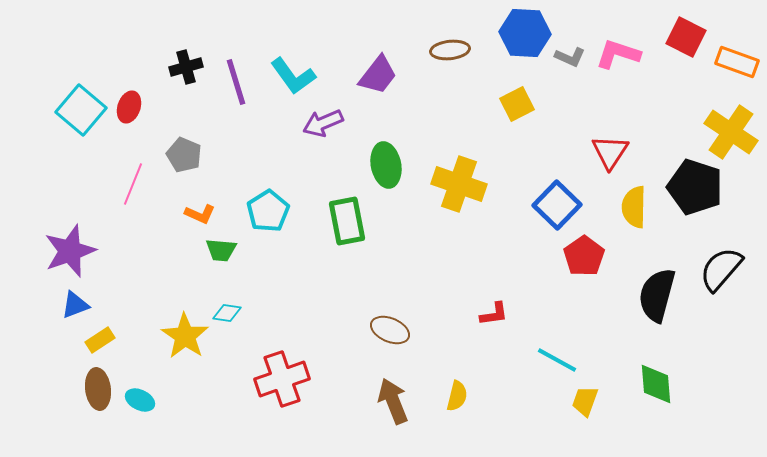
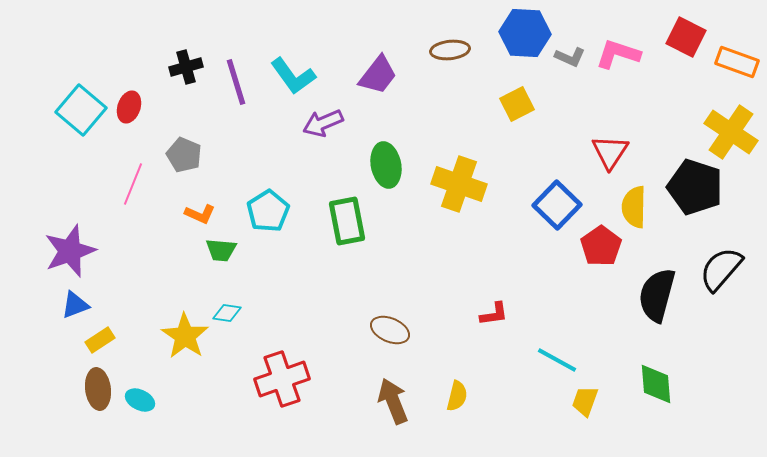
red pentagon at (584, 256): moved 17 px right, 10 px up
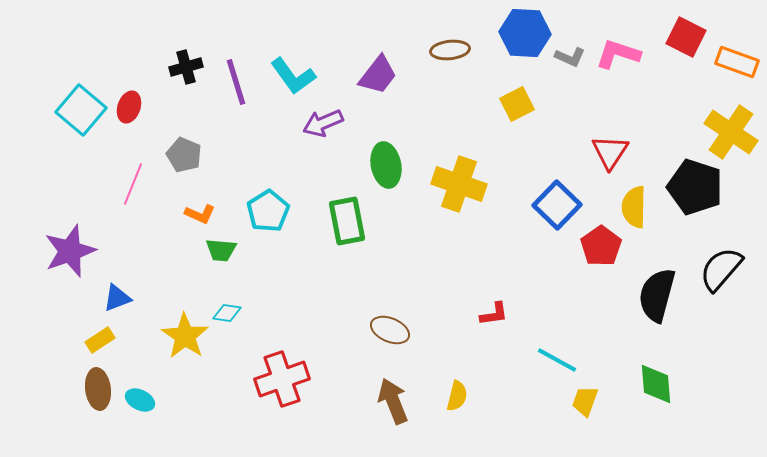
blue triangle at (75, 305): moved 42 px right, 7 px up
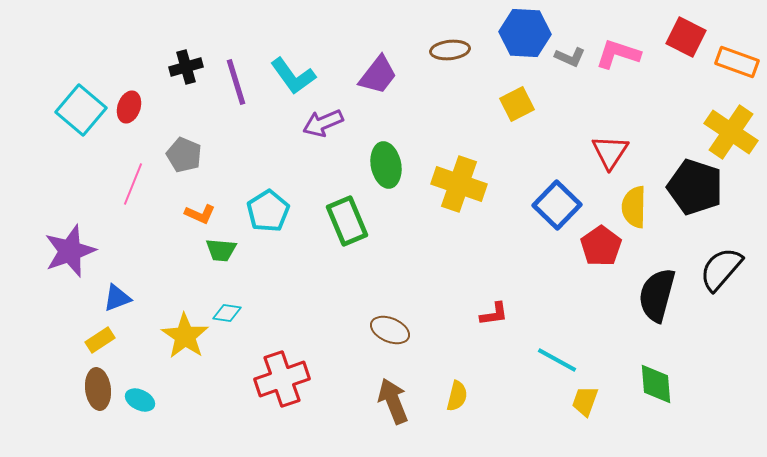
green rectangle at (347, 221): rotated 12 degrees counterclockwise
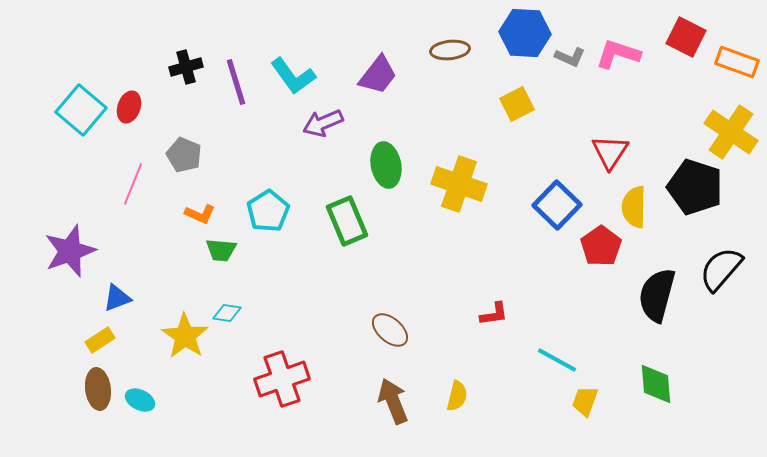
brown ellipse at (390, 330): rotated 18 degrees clockwise
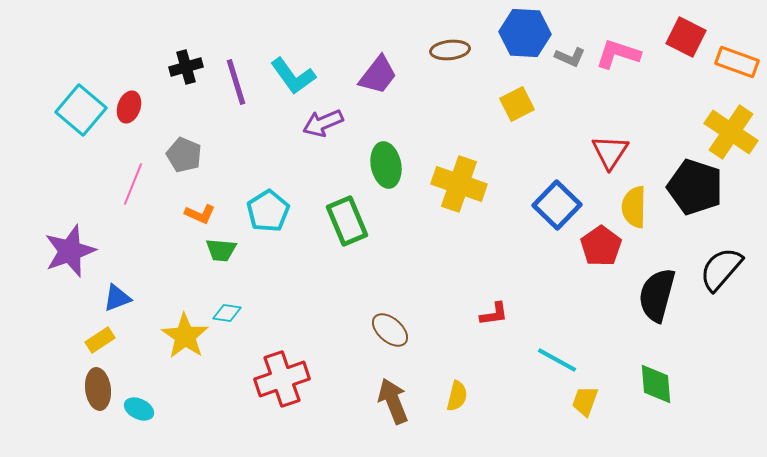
cyan ellipse at (140, 400): moved 1 px left, 9 px down
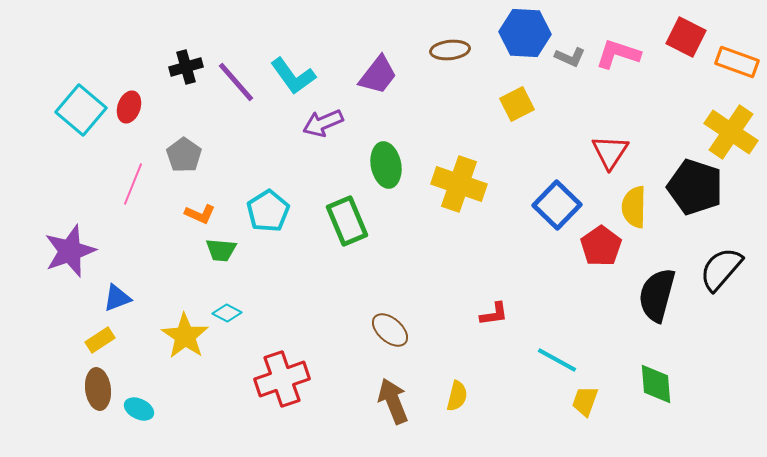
purple line at (236, 82): rotated 24 degrees counterclockwise
gray pentagon at (184, 155): rotated 12 degrees clockwise
cyan diamond at (227, 313): rotated 20 degrees clockwise
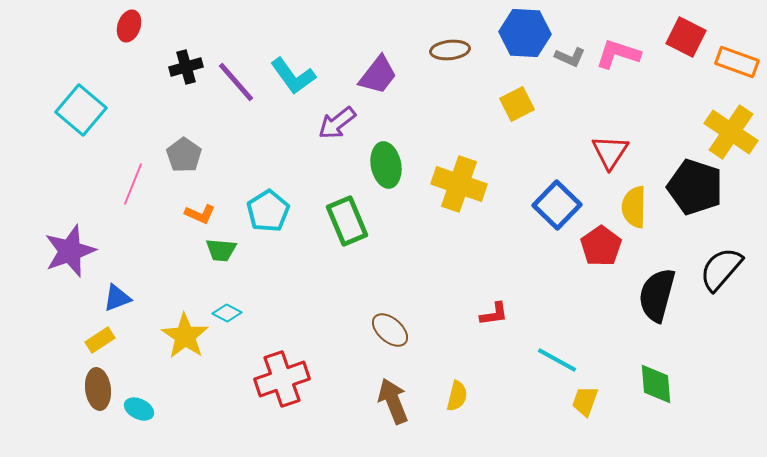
red ellipse at (129, 107): moved 81 px up
purple arrow at (323, 123): moved 14 px right; rotated 15 degrees counterclockwise
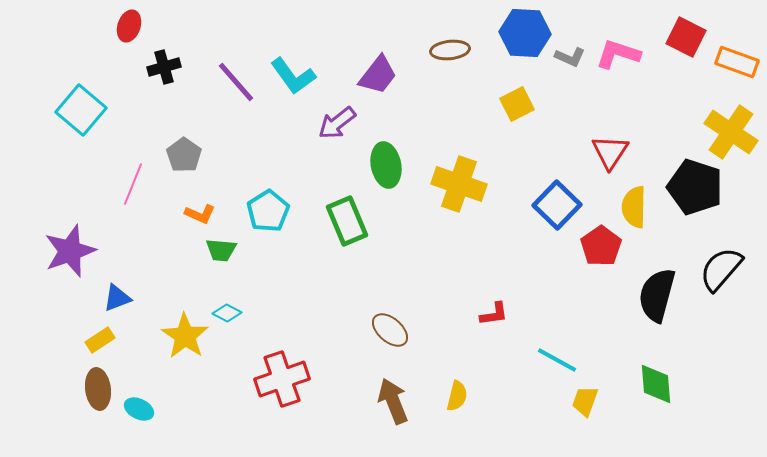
black cross at (186, 67): moved 22 px left
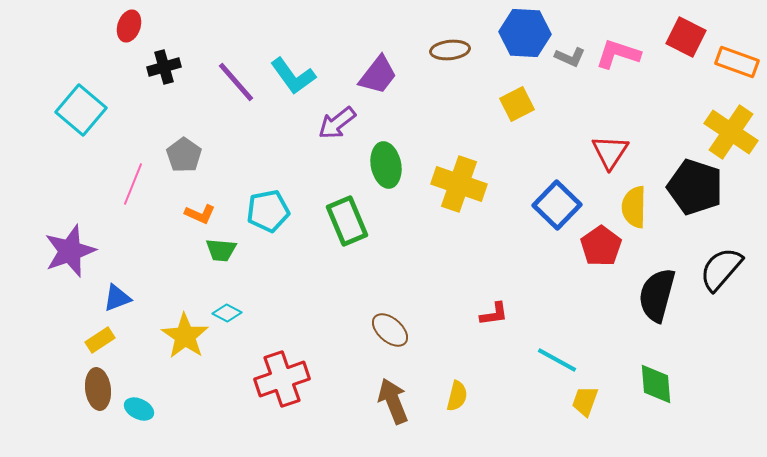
cyan pentagon at (268, 211): rotated 21 degrees clockwise
